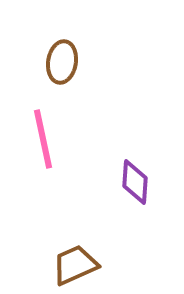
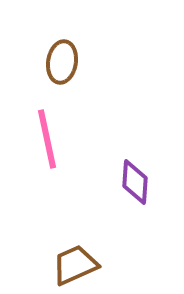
pink line: moved 4 px right
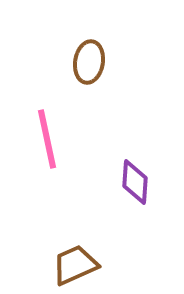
brown ellipse: moved 27 px right
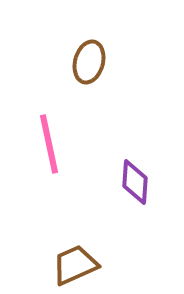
brown ellipse: rotated 6 degrees clockwise
pink line: moved 2 px right, 5 px down
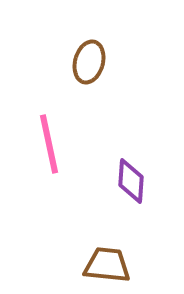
purple diamond: moved 4 px left, 1 px up
brown trapezoid: moved 32 px right; rotated 30 degrees clockwise
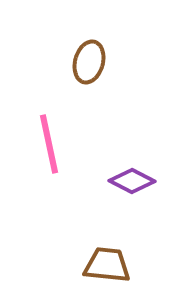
purple diamond: moved 1 px right; rotated 66 degrees counterclockwise
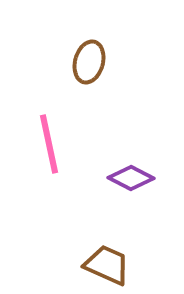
purple diamond: moved 1 px left, 3 px up
brown trapezoid: rotated 18 degrees clockwise
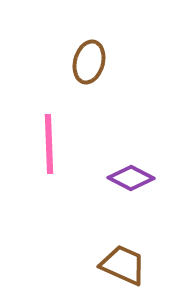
pink line: rotated 10 degrees clockwise
brown trapezoid: moved 16 px right
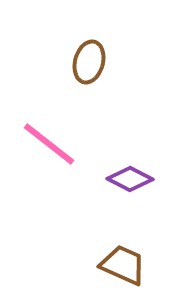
pink line: rotated 50 degrees counterclockwise
purple diamond: moved 1 px left, 1 px down
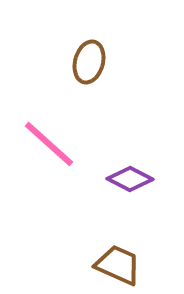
pink line: rotated 4 degrees clockwise
brown trapezoid: moved 5 px left
